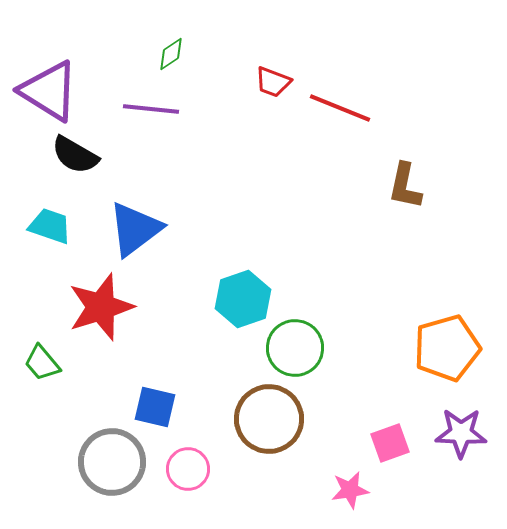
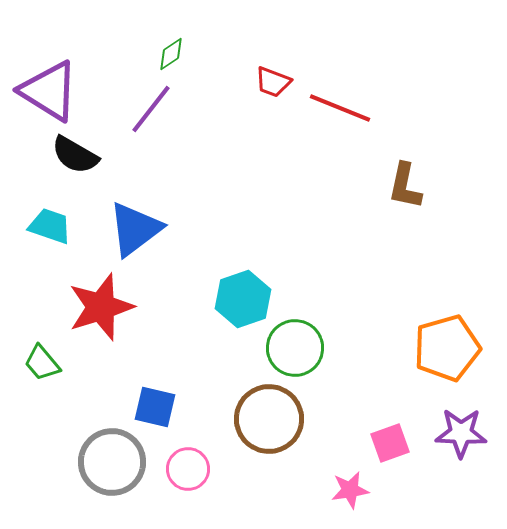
purple line: rotated 58 degrees counterclockwise
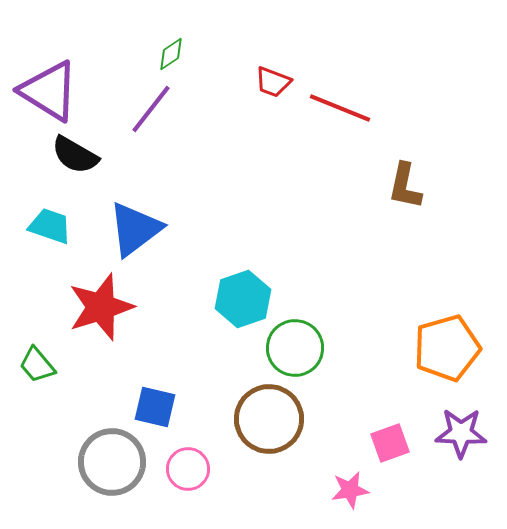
green trapezoid: moved 5 px left, 2 px down
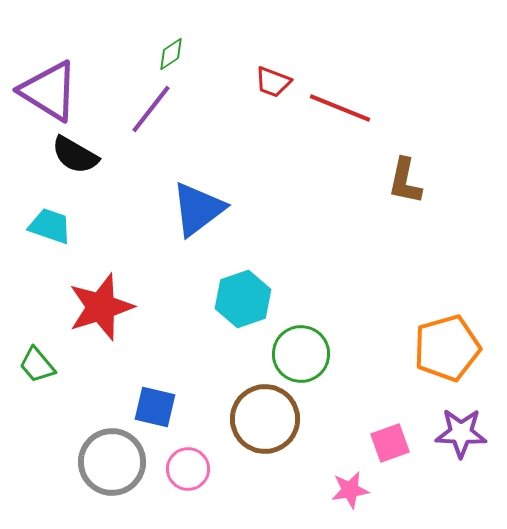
brown L-shape: moved 5 px up
blue triangle: moved 63 px right, 20 px up
green circle: moved 6 px right, 6 px down
brown circle: moved 4 px left
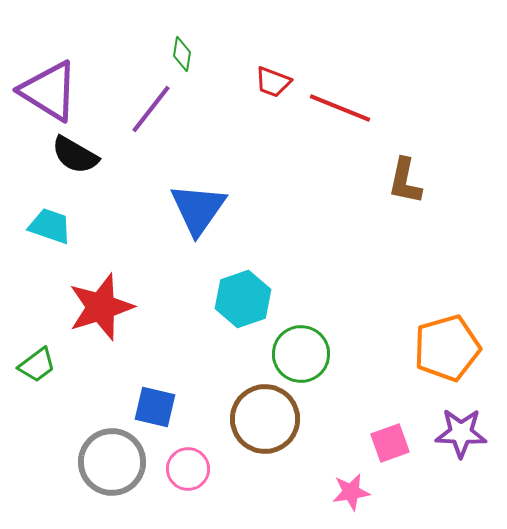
green diamond: moved 11 px right; rotated 48 degrees counterclockwise
blue triangle: rotated 18 degrees counterclockwise
green trapezoid: rotated 87 degrees counterclockwise
pink star: moved 1 px right, 2 px down
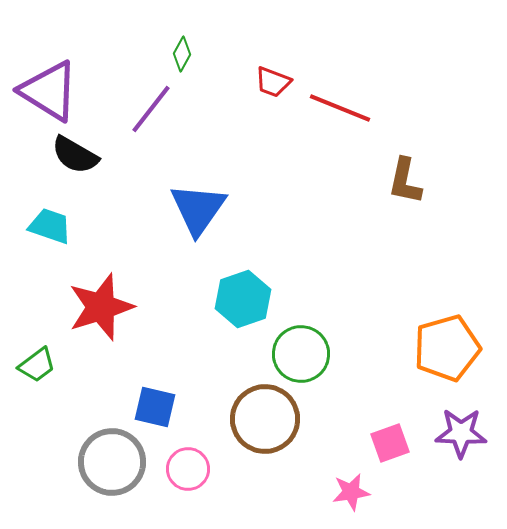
green diamond: rotated 20 degrees clockwise
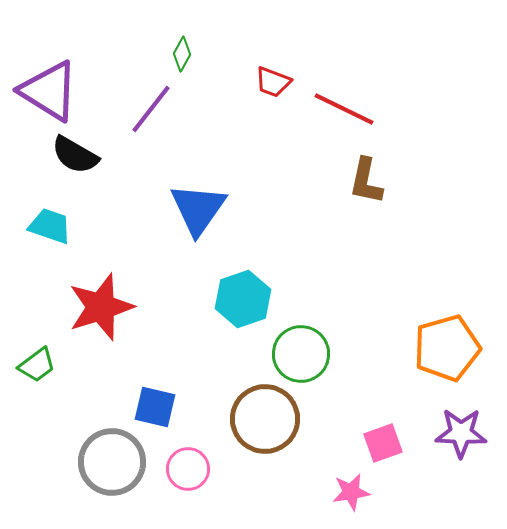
red line: moved 4 px right, 1 px down; rotated 4 degrees clockwise
brown L-shape: moved 39 px left
pink square: moved 7 px left
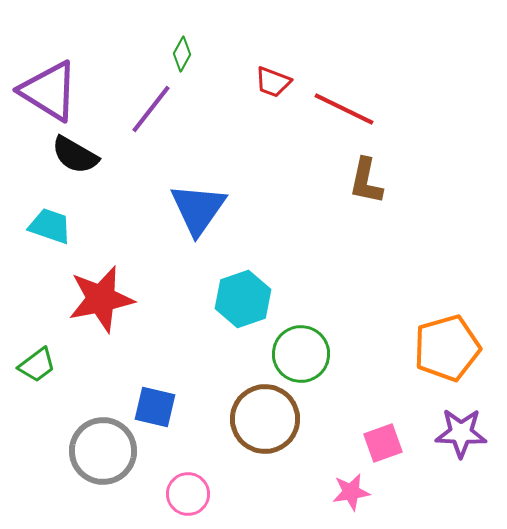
red star: moved 8 px up; rotated 6 degrees clockwise
gray circle: moved 9 px left, 11 px up
pink circle: moved 25 px down
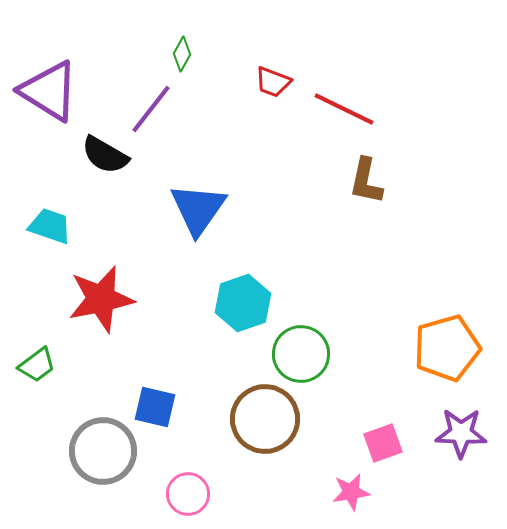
black semicircle: moved 30 px right
cyan hexagon: moved 4 px down
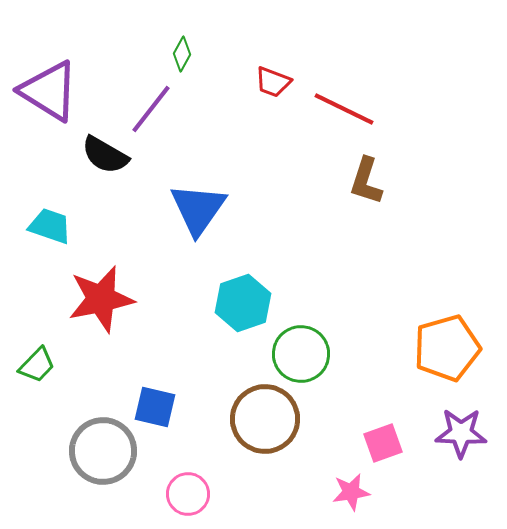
brown L-shape: rotated 6 degrees clockwise
green trapezoid: rotated 9 degrees counterclockwise
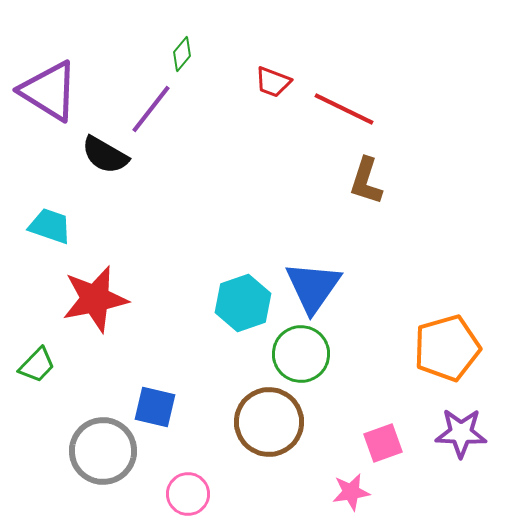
green diamond: rotated 12 degrees clockwise
blue triangle: moved 115 px right, 78 px down
red star: moved 6 px left
brown circle: moved 4 px right, 3 px down
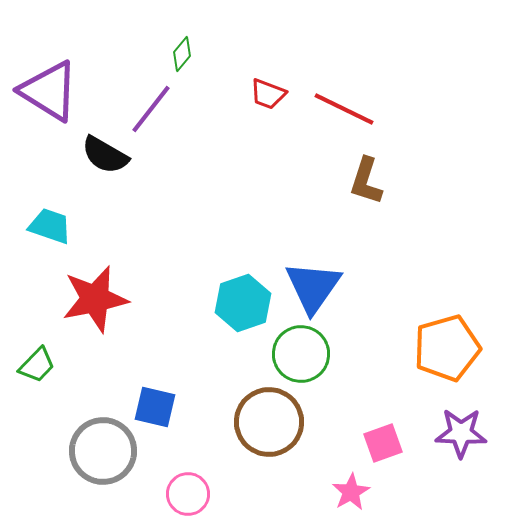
red trapezoid: moved 5 px left, 12 px down
pink star: rotated 21 degrees counterclockwise
